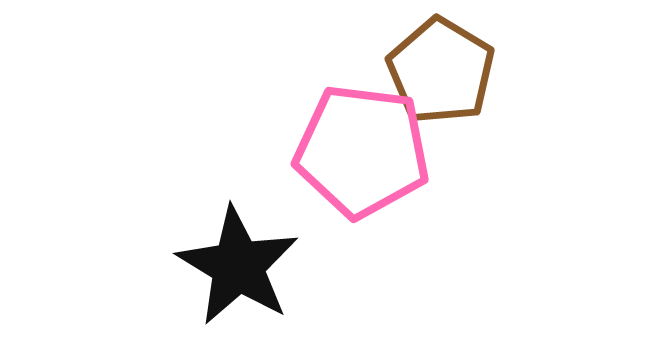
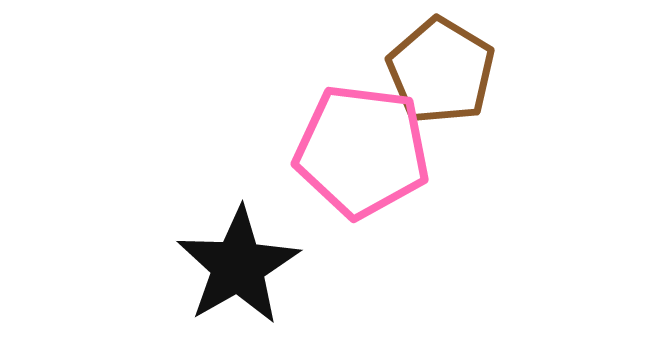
black star: rotated 11 degrees clockwise
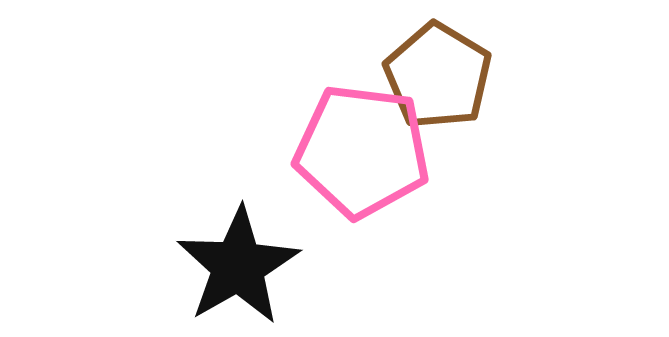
brown pentagon: moved 3 px left, 5 px down
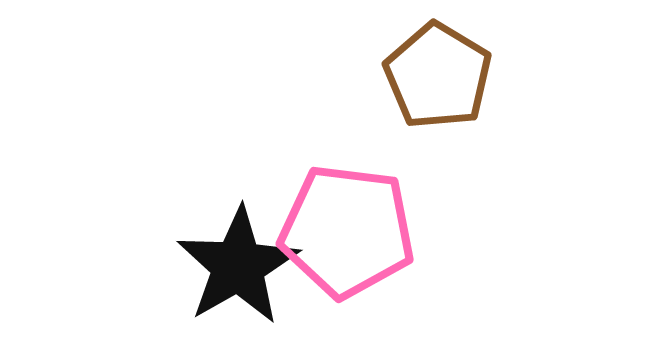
pink pentagon: moved 15 px left, 80 px down
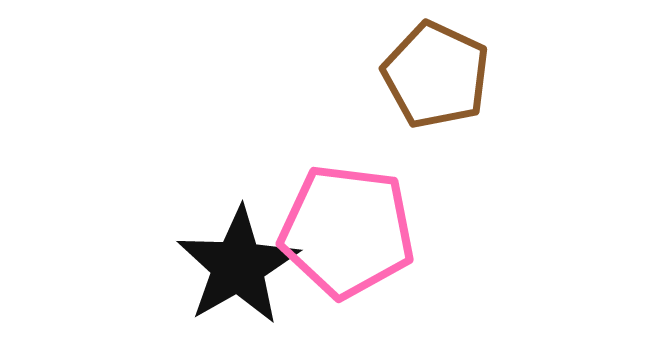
brown pentagon: moved 2 px left, 1 px up; rotated 6 degrees counterclockwise
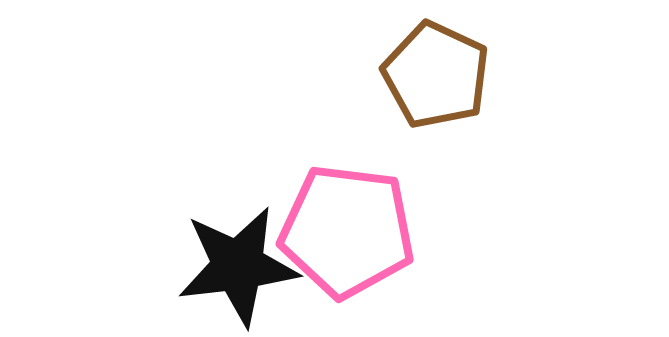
black star: rotated 23 degrees clockwise
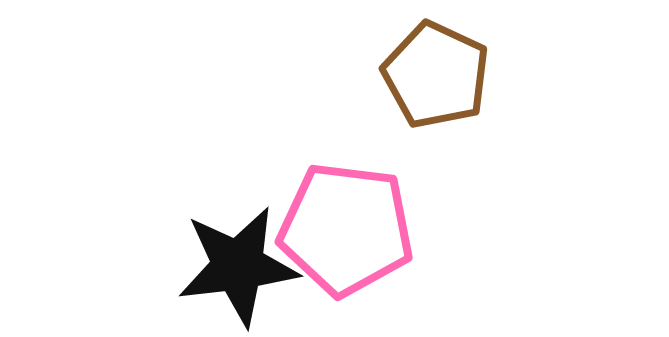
pink pentagon: moved 1 px left, 2 px up
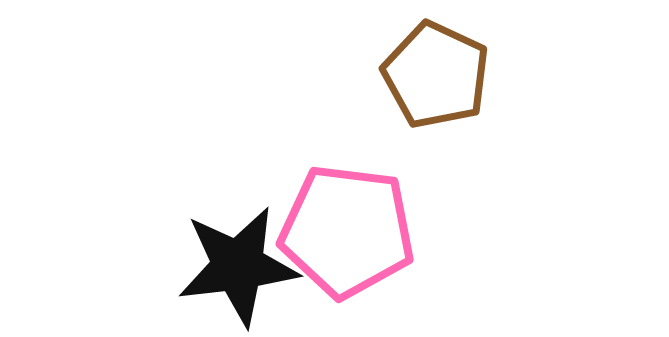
pink pentagon: moved 1 px right, 2 px down
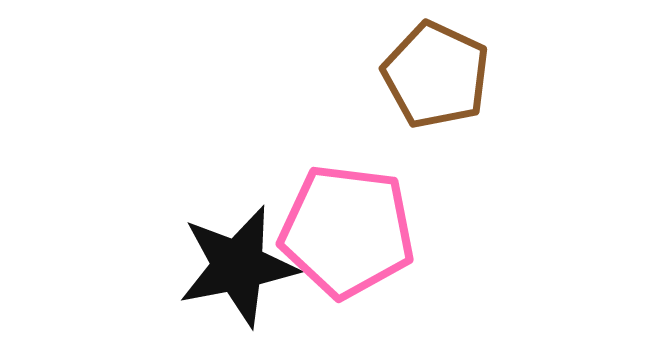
black star: rotated 4 degrees counterclockwise
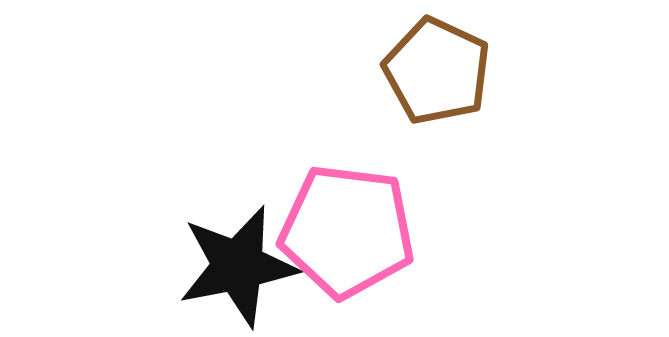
brown pentagon: moved 1 px right, 4 px up
